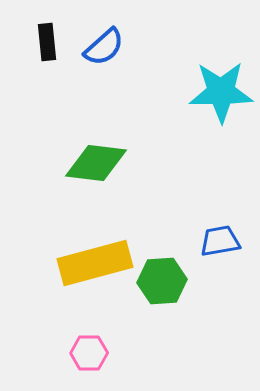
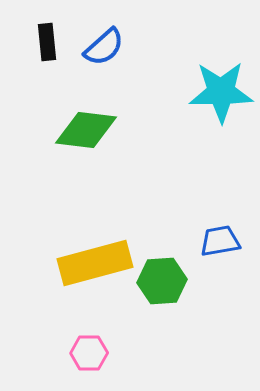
green diamond: moved 10 px left, 33 px up
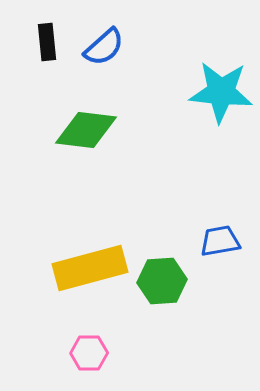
cyan star: rotated 6 degrees clockwise
yellow rectangle: moved 5 px left, 5 px down
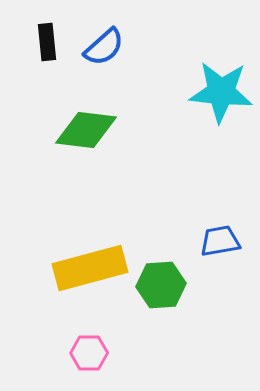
green hexagon: moved 1 px left, 4 px down
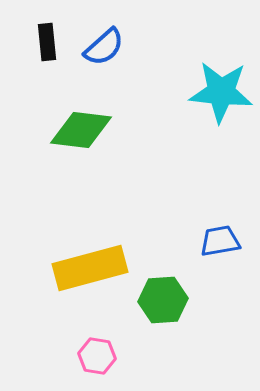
green diamond: moved 5 px left
green hexagon: moved 2 px right, 15 px down
pink hexagon: moved 8 px right, 3 px down; rotated 9 degrees clockwise
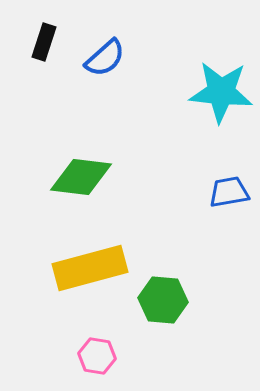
black rectangle: moved 3 px left; rotated 24 degrees clockwise
blue semicircle: moved 1 px right, 11 px down
green diamond: moved 47 px down
blue trapezoid: moved 9 px right, 49 px up
green hexagon: rotated 9 degrees clockwise
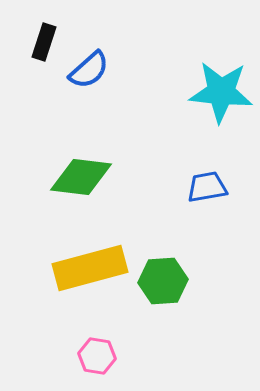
blue semicircle: moved 16 px left, 12 px down
blue trapezoid: moved 22 px left, 5 px up
green hexagon: moved 19 px up; rotated 9 degrees counterclockwise
